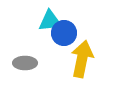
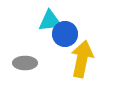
blue circle: moved 1 px right, 1 px down
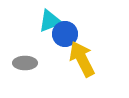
cyan triangle: rotated 15 degrees counterclockwise
yellow arrow: rotated 39 degrees counterclockwise
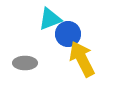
cyan triangle: moved 2 px up
blue circle: moved 3 px right
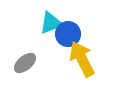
cyan triangle: moved 1 px right, 4 px down
gray ellipse: rotated 40 degrees counterclockwise
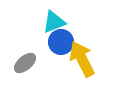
cyan triangle: moved 3 px right, 1 px up
blue circle: moved 7 px left, 8 px down
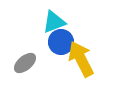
yellow arrow: moved 1 px left
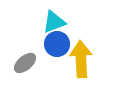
blue circle: moved 4 px left, 2 px down
yellow arrow: rotated 24 degrees clockwise
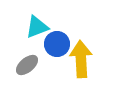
cyan triangle: moved 17 px left, 5 px down
gray ellipse: moved 2 px right, 2 px down
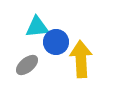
cyan triangle: rotated 15 degrees clockwise
blue circle: moved 1 px left, 2 px up
